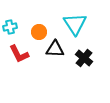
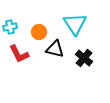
black triangle: rotated 12 degrees clockwise
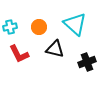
cyan triangle: rotated 15 degrees counterclockwise
orange circle: moved 5 px up
black cross: moved 3 px right, 4 px down; rotated 30 degrees clockwise
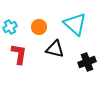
cyan cross: rotated 16 degrees counterclockwise
red L-shape: rotated 145 degrees counterclockwise
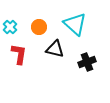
cyan cross: rotated 16 degrees counterclockwise
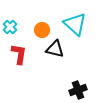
orange circle: moved 3 px right, 3 px down
black cross: moved 9 px left, 28 px down
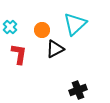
cyan triangle: rotated 35 degrees clockwise
black triangle: rotated 42 degrees counterclockwise
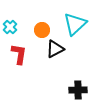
black cross: rotated 18 degrees clockwise
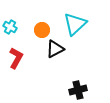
cyan cross: rotated 16 degrees counterclockwise
red L-shape: moved 3 px left, 4 px down; rotated 20 degrees clockwise
black cross: rotated 12 degrees counterclockwise
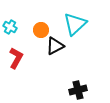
orange circle: moved 1 px left
black triangle: moved 3 px up
